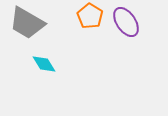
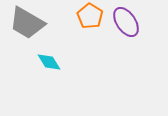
cyan diamond: moved 5 px right, 2 px up
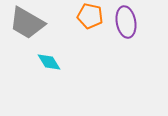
orange pentagon: rotated 20 degrees counterclockwise
purple ellipse: rotated 24 degrees clockwise
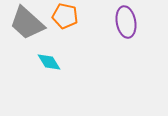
orange pentagon: moved 25 px left
gray trapezoid: rotated 12 degrees clockwise
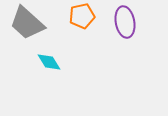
orange pentagon: moved 17 px right; rotated 25 degrees counterclockwise
purple ellipse: moved 1 px left
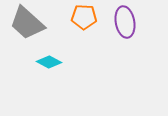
orange pentagon: moved 2 px right, 1 px down; rotated 15 degrees clockwise
cyan diamond: rotated 30 degrees counterclockwise
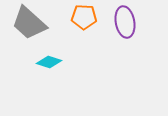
gray trapezoid: moved 2 px right
cyan diamond: rotated 10 degrees counterclockwise
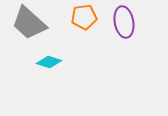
orange pentagon: rotated 10 degrees counterclockwise
purple ellipse: moved 1 px left
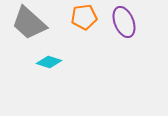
purple ellipse: rotated 12 degrees counterclockwise
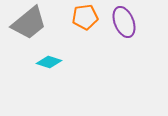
orange pentagon: moved 1 px right
gray trapezoid: rotated 81 degrees counterclockwise
